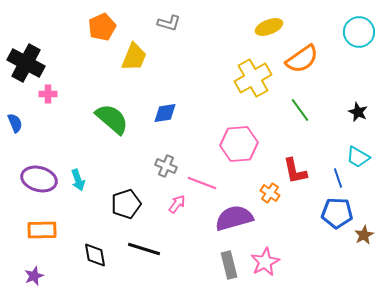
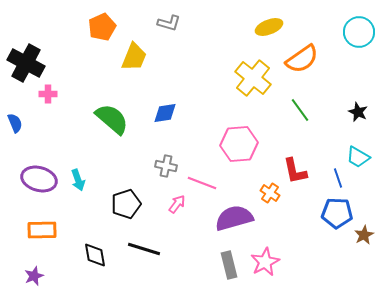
yellow cross: rotated 21 degrees counterclockwise
gray cross: rotated 10 degrees counterclockwise
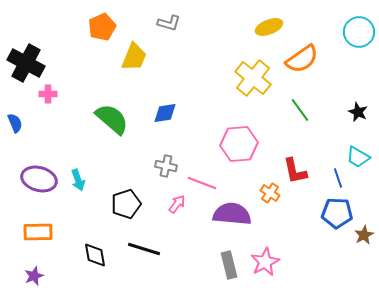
purple semicircle: moved 2 px left, 4 px up; rotated 21 degrees clockwise
orange rectangle: moved 4 px left, 2 px down
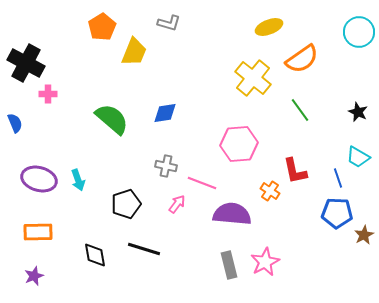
orange pentagon: rotated 8 degrees counterclockwise
yellow trapezoid: moved 5 px up
orange cross: moved 2 px up
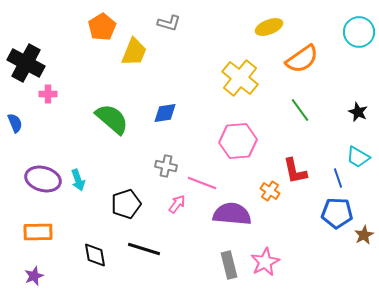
yellow cross: moved 13 px left
pink hexagon: moved 1 px left, 3 px up
purple ellipse: moved 4 px right
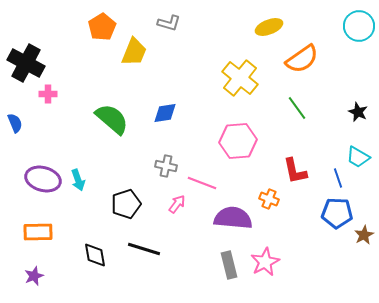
cyan circle: moved 6 px up
green line: moved 3 px left, 2 px up
orange cross: moved 1 px left, 8 px down; rotated 12 degrees counterclockwise
purple semicircle: moved 1 px right, 4 px down
